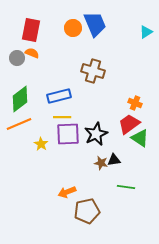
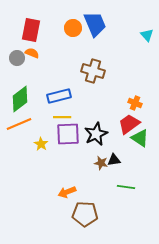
cyan triangle: moved 1 px right, 3 px down; rotated 40 degrees counterclockwise
brown pentagon: moved 2 px left, 3 px down; rotated 15 degrees clockwise
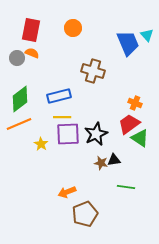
blue trapezoid: moved 33 px right, 19 px down
brown pentagon: rotated 25 degrees counterclockwise
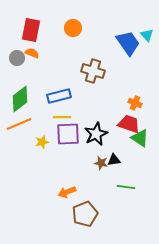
blue trapezoid: rotated 12 degrees counterclockwise
red trapezoid: rotated 55 degrees clockwise
yellow star: moved 1 px right, 2 px up; rotated 24 degrees clockwise
